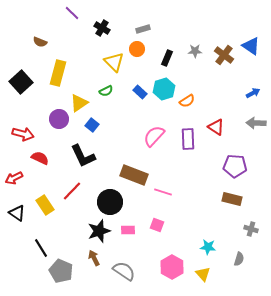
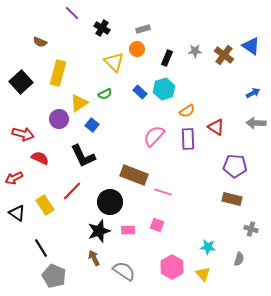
green semicircle at (106, 91): moved 1 px left, 3 px down
orange semicircle at (187, 101): moved 10 px down
gray pentagon at (61, 271): moved 7 px left, 5 px down
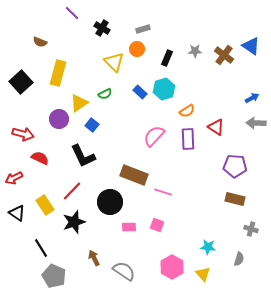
blue arrow at (253, 93): moved 1 px left, 5 px down
brown rectangle at (232, 199): moved 3 px right
pink rectangle at (128, 230): moved 1 px right, 3 px up
black star at (99, 231): moved 25 px left, 9 px up
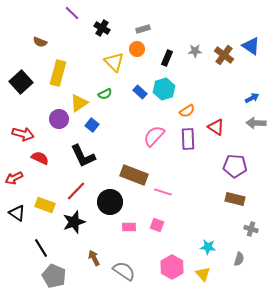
red line at (72, 191): moved 4 px right
yellow rectangle at (45, 205): rotated 36 degrees counterclockwise
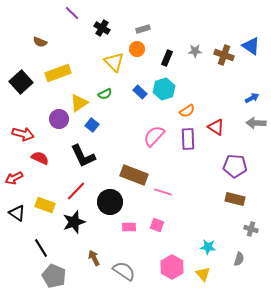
brown cross at (224, 55): rotated 18 degrees counterclockwise
yellow rectangle at (58, 73): rotated 55 degrees clockwise
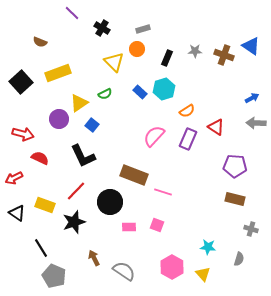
purple rectangle at (188, 139): rotated 25 degrees clockwise
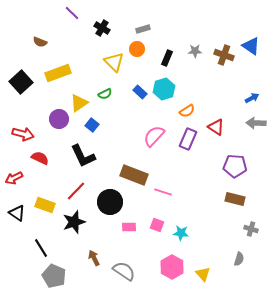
cyan star at (208, 247): moved 27 px left, 14 px up
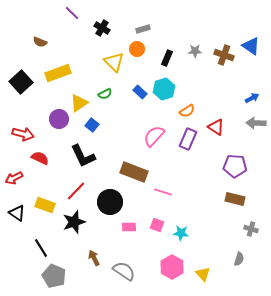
brown rectangle at (134, 175): moved 3 px up
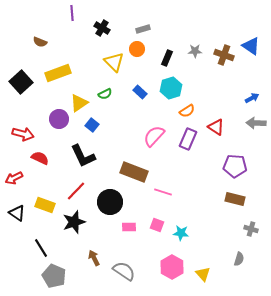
purple line at (72, 13): rotated 42 degrees clockwise
cyan hexagon at (164, 89): moved 7 px right, 1 px up
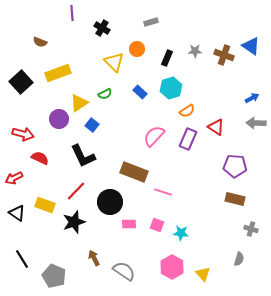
gray rectangle at (143, 29): moved 8 px right, 7 px up
pink rectangle at (129, 227): moved 3 px up
black line at (41, 248): moved 19 px left, 11 px down
